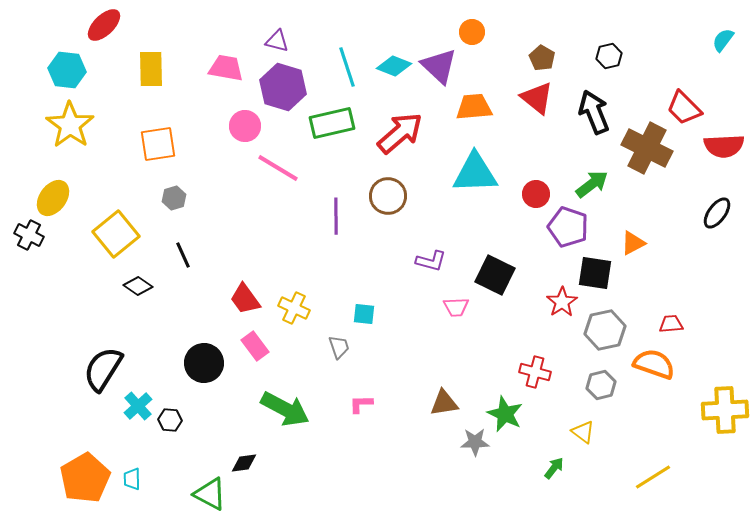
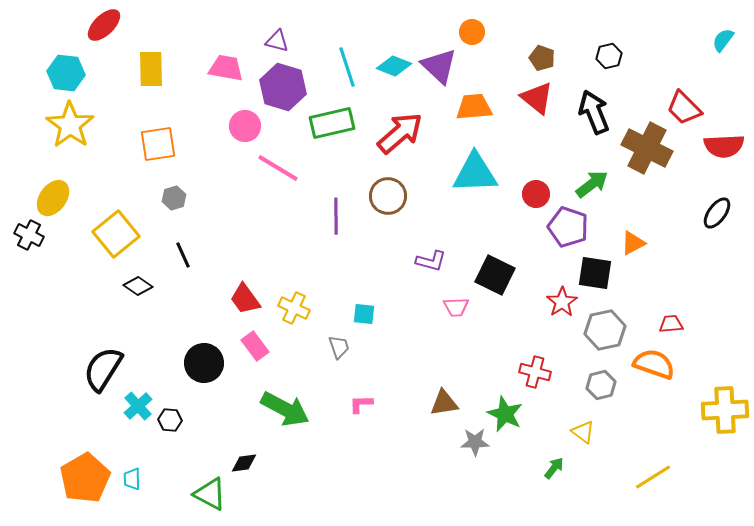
brown pentagon at (542, 58): rotated 10 degrees counterclockwise
cyan hexagon at (67, 70): moved 1 px left, 3 px down
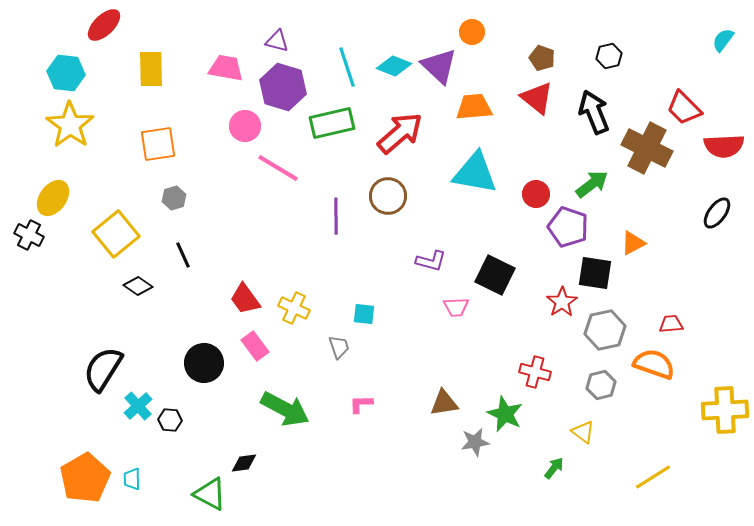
cyan triangle at (475, 173): rotated 12 degrees clockwise
gray star at (475, 442): rotated 8 degrees counterclockwise
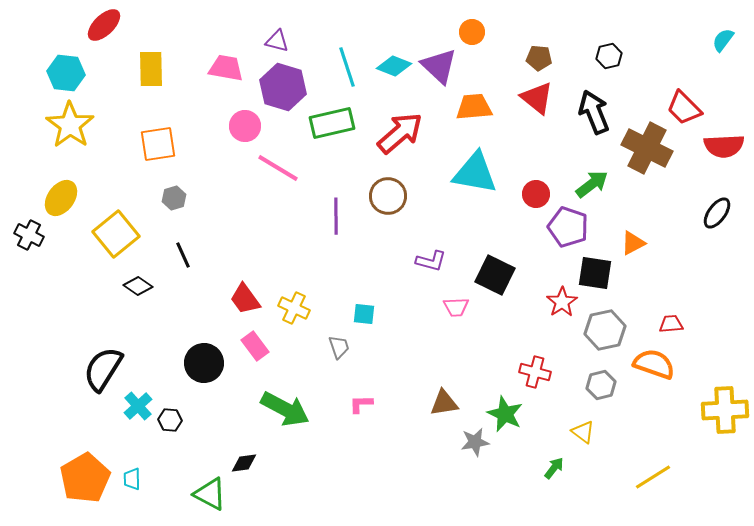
brown pentagon at (542, 58): moved 3 px left; rotated 15 degrees counterclockwise
yellow ellipse at (53, 198): moved 8 px right
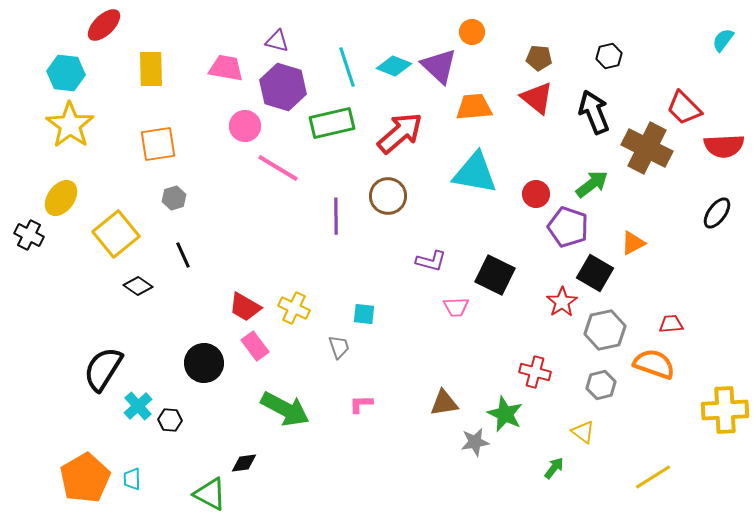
black square at (595, 273): rotated 21 degrees clockwise
red trapezoid at (245, 299): moved 8 px down; rotated 24 degrees counterclockwise
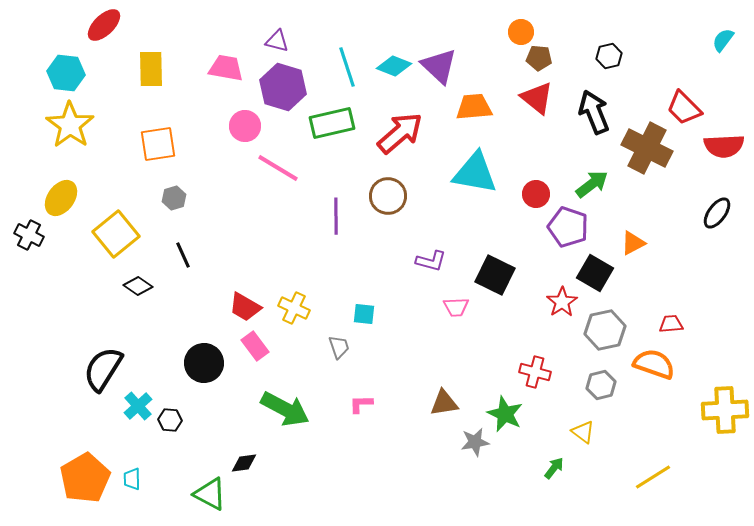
orange circle at (472, 32): moved 49 px right
